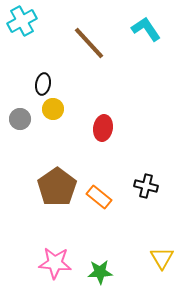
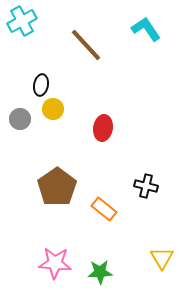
brown line: moved 3 px left, 2 px down
black ellipse: moved 2 px left, 1 px down
orange rectangle: moved 5 px right, 12 px down
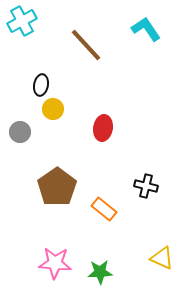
gray circle: moved 13 px down
yellow triangle: rotated 35 degrees counterclockwise
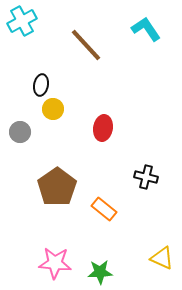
black cross: moved 9 px up
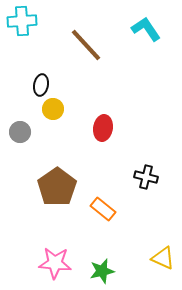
cyan cross: rotated 24 degrees clockwise
orange rectangle: moved 1 px left
yellow triangle: moved 1 px right
green star: moved 2 px right, 1 px up; rotated 10 degrees counterclockwise
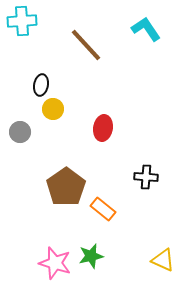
black cross: rotated 10 degrees counterclockwise
brown pentagon: moved 9 px right
yellow triangle: moved 2 px down
pink star: rotated 12 degrees clockwise
green star: moved 11 px left, 15 px up
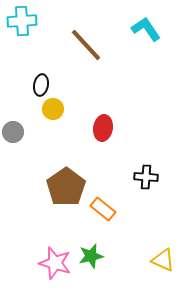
gray circle: moved 7 px left
